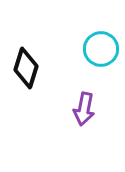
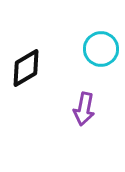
black diamond: rotated 42 degrees clockwise
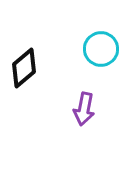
black diamond: moved 2 px left; rotated 9 degrees counterclockwise
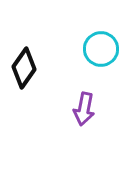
black diamond: rotated 15 degrees counterclockwise
